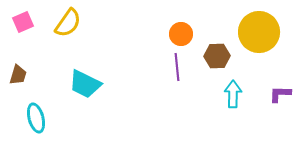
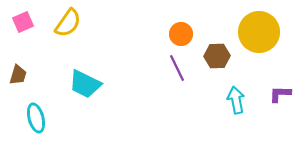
purple line: moved 1 px down; rotated 20 degrees counterclockwise
cyan arrow: moved 3 px right, 6 px down; rotated 12 degrees counterclockwise
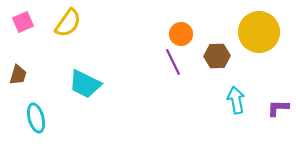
purple line: moved 4 px left, 6 px up
purple L-shape: moved 2 px left, 14 px down
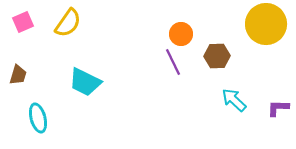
yellow circle: moved 7 px right, 8 px up
cyan trapezoid: moved 2 px up
cyan arrow: moved 2 px left; rotated 36 degrees counterclockwise
cyan ellipse: moved 2 px right
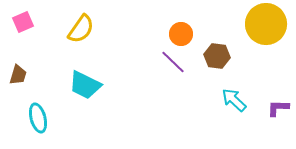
yellow semicircle: moved 13 px right, 6 px down
brown hexagon: rotated 10 degrees clockwise
purple line: rotated 20 degrees counterclockwise
cyan trapezoid: moved 3 px down
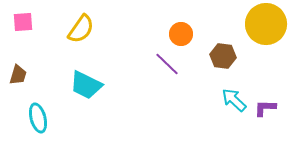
pink square: rotated 20 degrees clockwise
brown hexagon: moved 6 px right
purple line: moved 6 px left, 2 px down
cyan trapezoid: moved 1 px right
purple L-shape: moved 13 px left
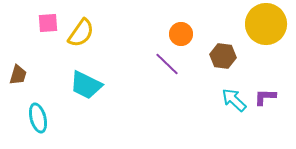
pink square: moved 25 px right, 1 px down
yellow semicircle: moved 4 px down
purple L-shape: moved 11 px up
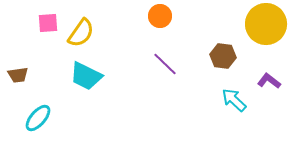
orange circle: moved 21 px left, 18 px up
purple line: moved 2 px left
brown trapezoid: rotated 65 degrees clockwise
cyan trapezoid: moved 9 px up
purple L-shape: moved 4 px right, 16 px up; rotated 35 degrees clockwise
cyan ellipse: rotated 56 degrees clockwise
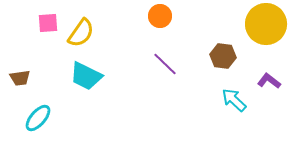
brown trapezoid: moved 2 px right, 3 px down
